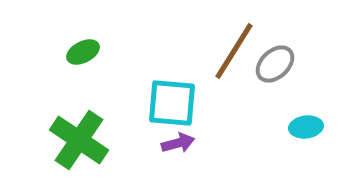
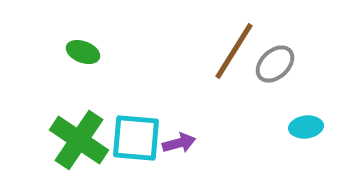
green ellipse: rotated 48 degrees clockwise
cyan square: moved 36 px left, 35 px down
purple arrow: moved 1 px right
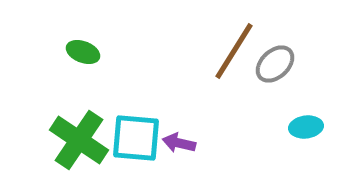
purple arrow: rotated 152 degrees counterclockwise
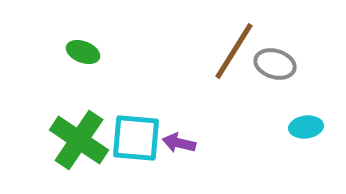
gray ellipse: rotated 60 degrees clockwise
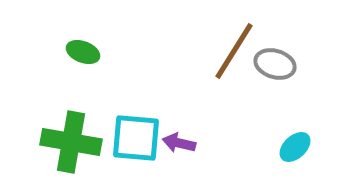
cyan ellipse: moved 11 px left, 20 px down; rotated 36 degrees counterclockwise
green cross: moved 8 px left, 2 px down; rotated 24 degrees counterclockwise
